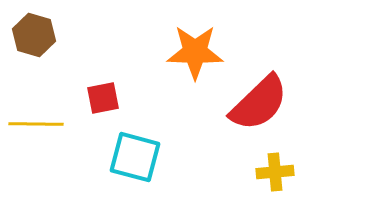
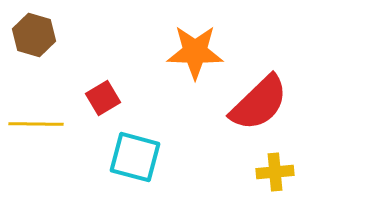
red square: rotated 20 degrees counterclockwise
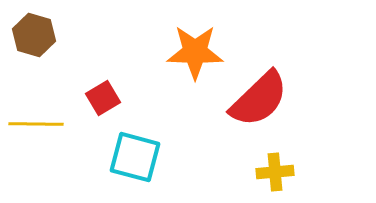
red semicircle: moved 4 px up
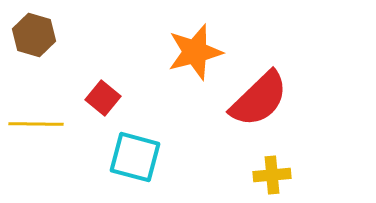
orange star: rotated 16 degrees counterclockwise
red square: rotated 20 degrees counterclockwise
yellow cross: moved 3 px left, 3 px down
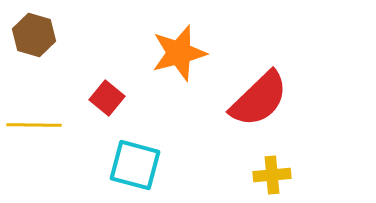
orange star: moved 16 px left, 1 px down
red square: moved 4 px right
yellow line: moved 2 px left, 1 px down
cyan square: moved 8 px down
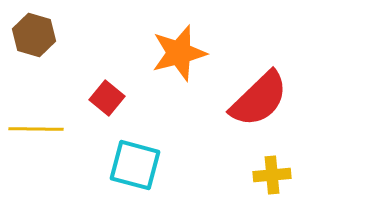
yellow line: moved 2 px right, 4 px down
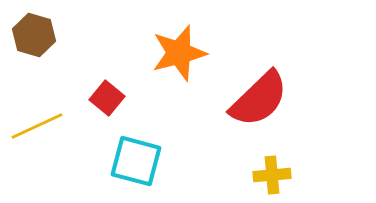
yellow line: moved 1 px right, 3 px up; rotated 26 degrees counterclockwise
cyan square: moved 1 px right, 4 px up
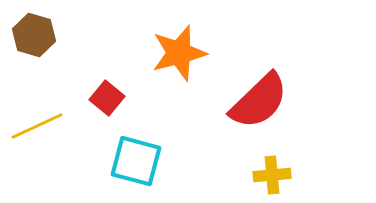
red semicircle: moved 2 px down
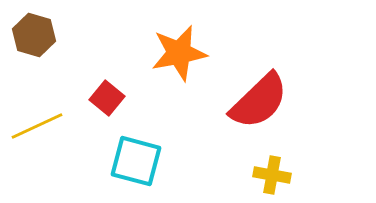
orange star: rotated 4 degrees clockwise
yellow cross: rotated 15 degrees clockwise
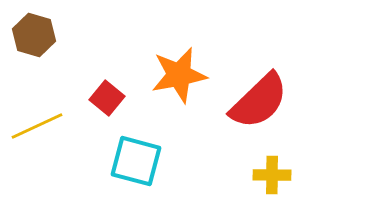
orange star: moved 22 px down
yellow cross: rotated 9 degrees counterclockwise
